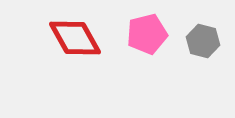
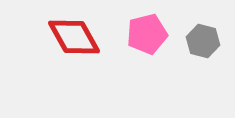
red diamond: moved 1 px left, 1 px up
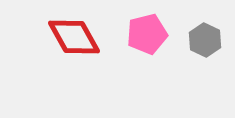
gray hexagon: moved 2 px right, 1 px up; rotated 12 degrees clockwise
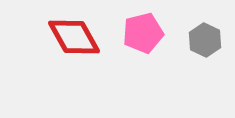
pink pentagon: moved 4 px left, 1 px up
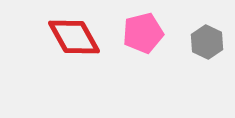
gray hexagon: moved 2 px right, 2 px down
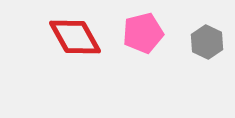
red diamond: moved 1 px right
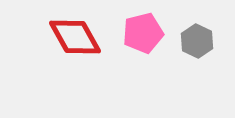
gray hexagon: moved 10 px left, 1 px up
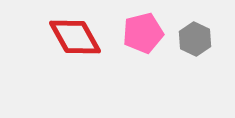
gray hexagon: moved 2 px left, 2 px up
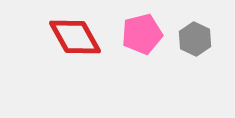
pink pentagon: moved 1 px left, 1 px down
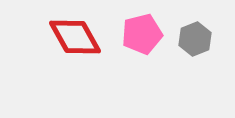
gray hexagon: rotated 12 degrees clockwise
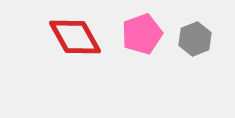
pink pentagon: rotated 6 degrees counterclockwise
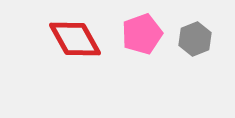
red diamond: moved 2 px down
